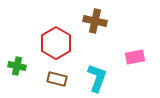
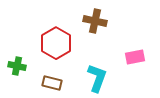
brown rectangle: moved 5 px left, 4 px down
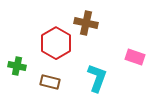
brown cross: moved 9 px left, 2 px down
pink rectangle: rotated 30 degrees clockwise
brown rectangle: moved 2 px left, 1 px up
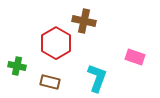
brown cross: moved 2 px left, 2 px up
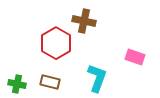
green cross: moved 18 px down
